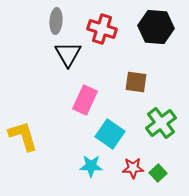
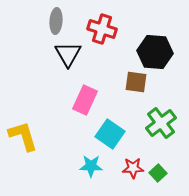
black hexagon: moved 1 px left, 25 px down
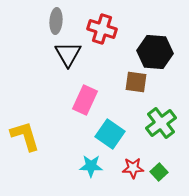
yellow L-shape: moved 2 px right
green square: moved 1 px right, 1 px up
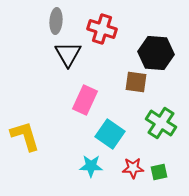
black hexagon: moved 1 px right, 1 px down
green cross: rotated 20 degrees counterclockwise
green square: rotated 30 degrees clockwise
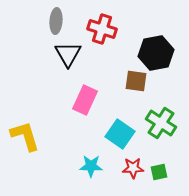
black hexagon: rotated 16 degrees counterclockwise
brown square: moved 1 px up
cyan square: moved 10 px right
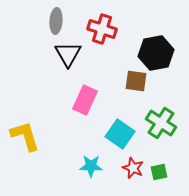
red star: rotated 25 degrees clockwise
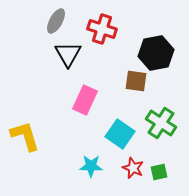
gray ellipse: rotated 25 degrees clockwise
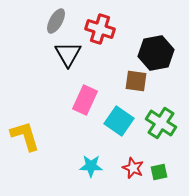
red cross: moved 2 px left
cyan square: moved 1 px left, 13 px up
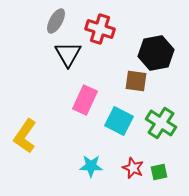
cyan square: rotated 8 degrees counterclockwise
yellow L-shape: rotated 128 degrees counterclockwise
